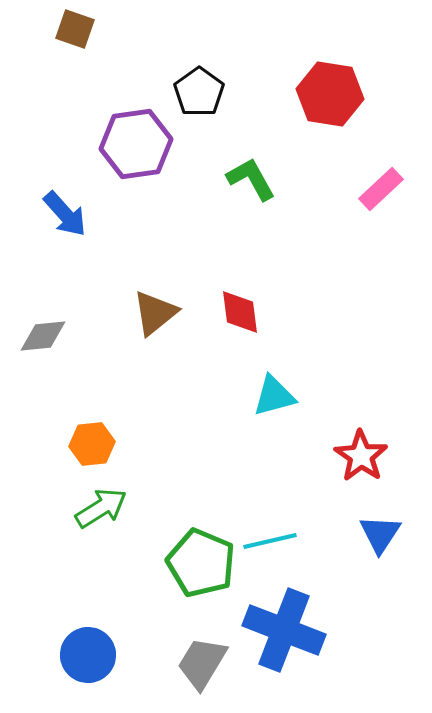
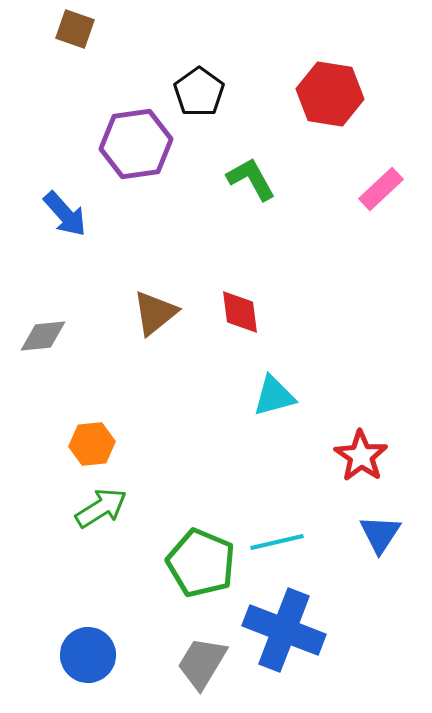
cyan line: moved 7 px right, 1 px down
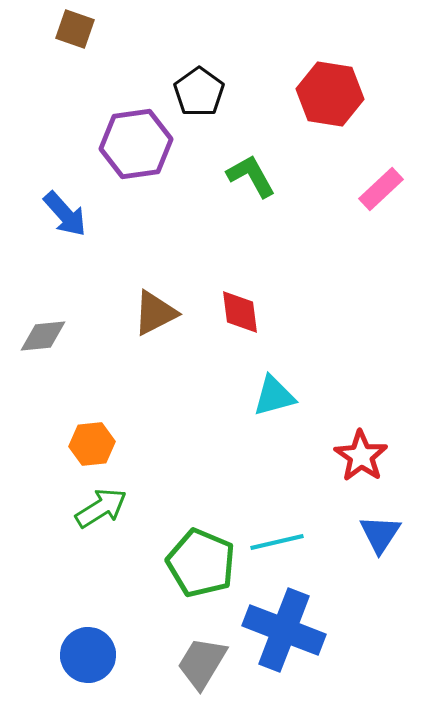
green L-shape: moved 3 px up
brown triangle: rotated 12 degrees clockwise
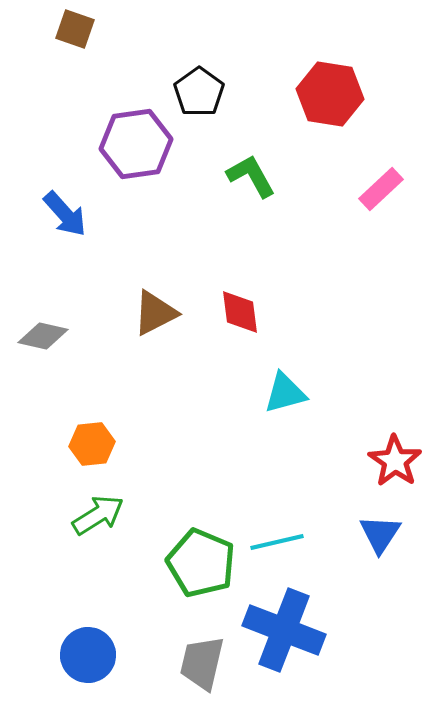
gray diamond: rotated 18 degrees clockwise
cyan triangle: moved 11 px right, 3 px up
red star: moved 34 px right, 5 px down
green arrow: moved 3 px left, 7 px down
gray trapezoid: rotated 18 degrees counterclockwise
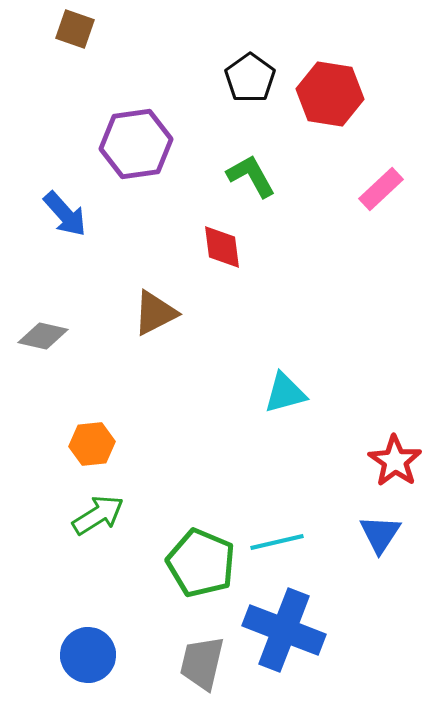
black pentagon: moved 51 px right, 14 px up
red diamond: moved 18 px left, 65 px up
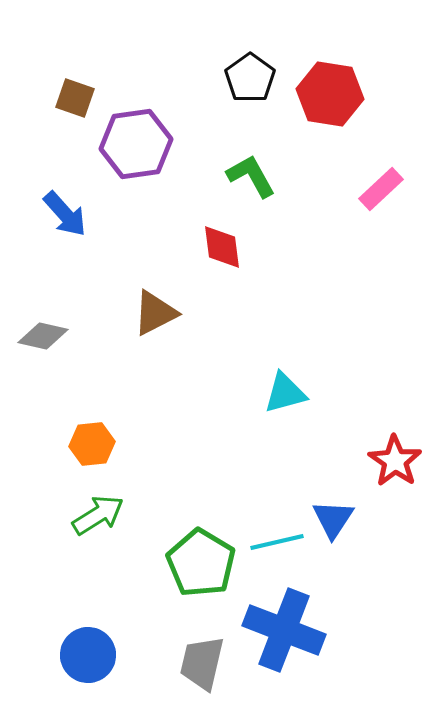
brown square: moved 69 px down
blue triangle: moved 47 px left, 15 px up
green pentagon: rotated 8 degrees clockwise
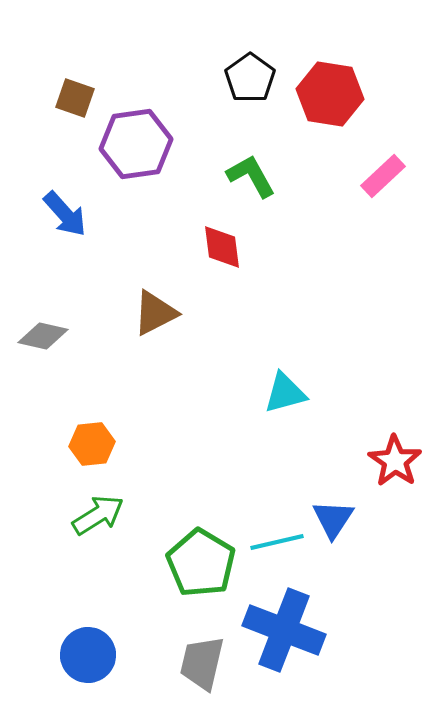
pink rectangle: moved 2 px right, 13 px up
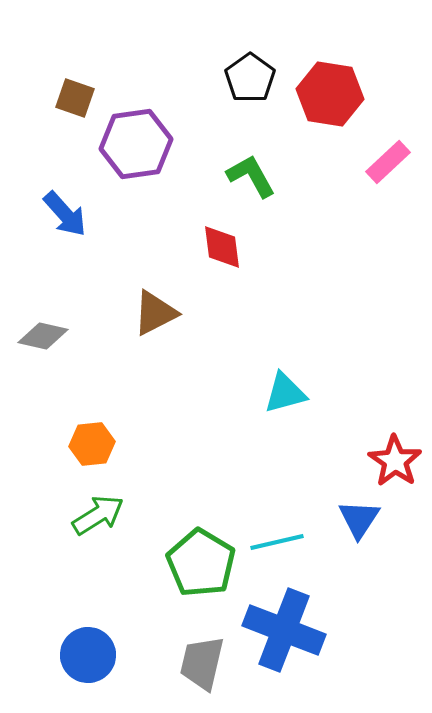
pink rectangle: moved 5 px right, 14 px up
blue triangle: moved 26 px right
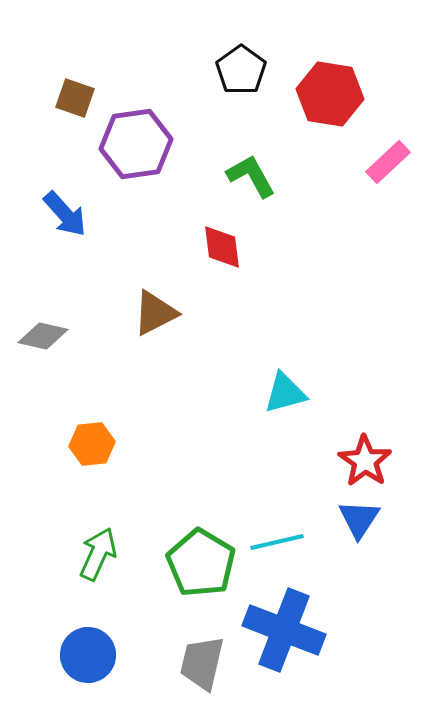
black pentagon: moved 9 px left, 8 px up
red star: moved 30 px left
green arrow: moved 39 px down; rotated 34 degrees counterclockwise
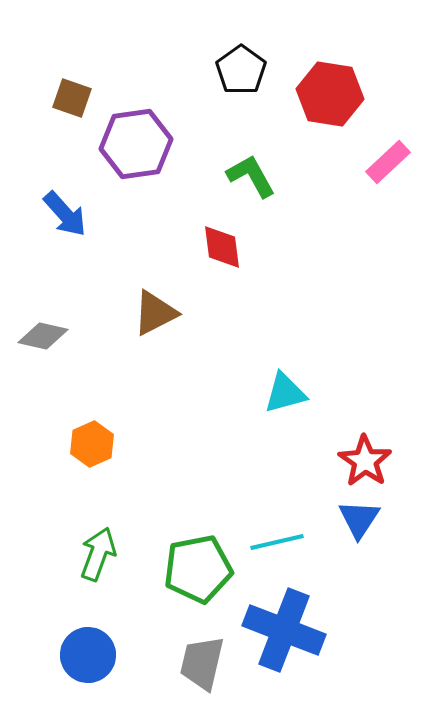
brown square: moved 3 px left
orange hexagon: rotated 18 degrees counterclockwise
green arrow: rotated 4 degrees counterclockwise
green pentagon: moved 3 px left, 6 px down; rotated 30 degrees clockwise
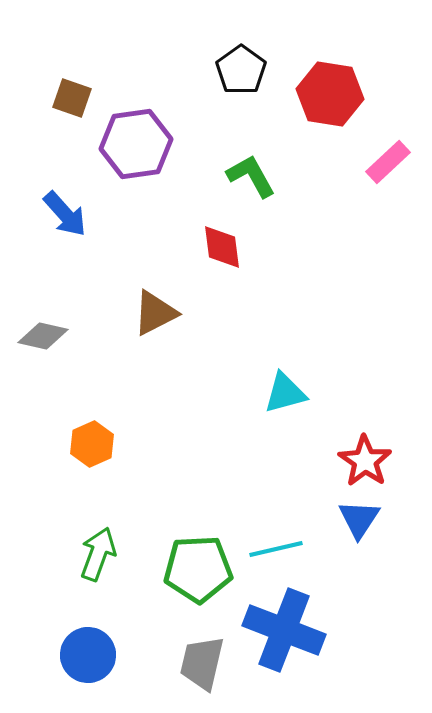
cyan line: moved 1 px left, 7 px down
green pentagon: rotated 8 degrees clockwise
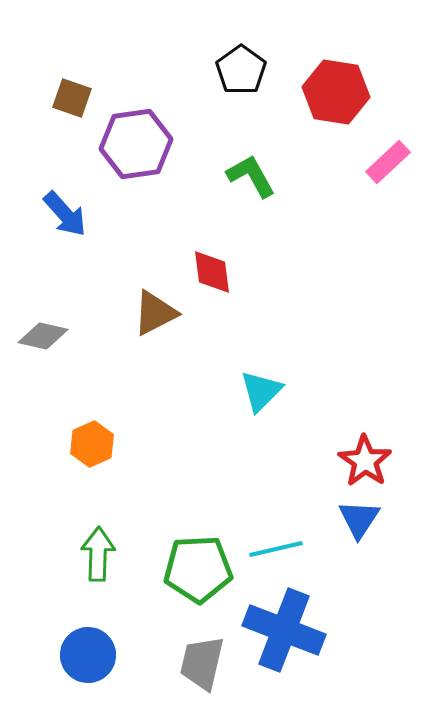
red hexagon: moved 6 px right, 2 px up
red diamond: moved 10 px left, 25 px down
cyan triangle: moved 24 px left, 2 px up; rotated 30 degrees counterclockwise
green arrow: rotated 18 degrees counterclockwise
